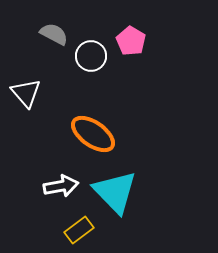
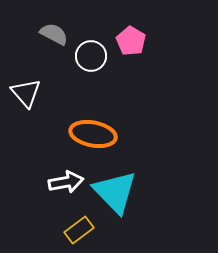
orange ellipse: rotated 24 degrees counterclockwise
white arrow: moved 5 px right, 4 px up
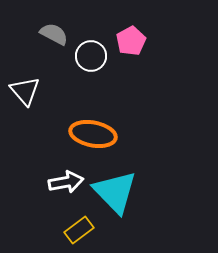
pink pentagon: rotated 12 degrees clockwise
white triangle: moved 1 px left, 2 px up
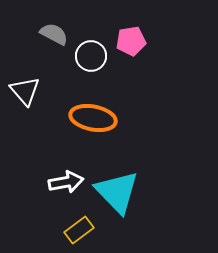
pink pentagon: rotated 20 degrees clockwise
orange ellipse: moved 16 px up
cyan triangle: moved 2 px right
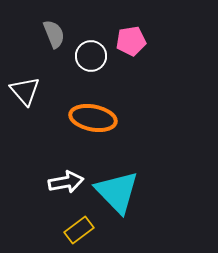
gray semicircle: rotated 40 degrees clockwise
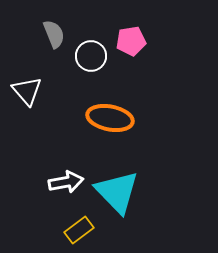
white triangle: moved 2 px right
orange ellipse: moved 17 px right
